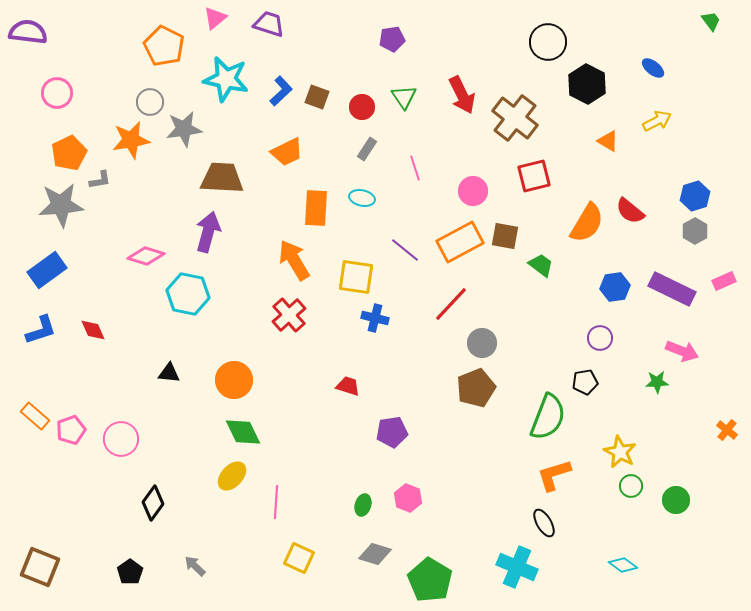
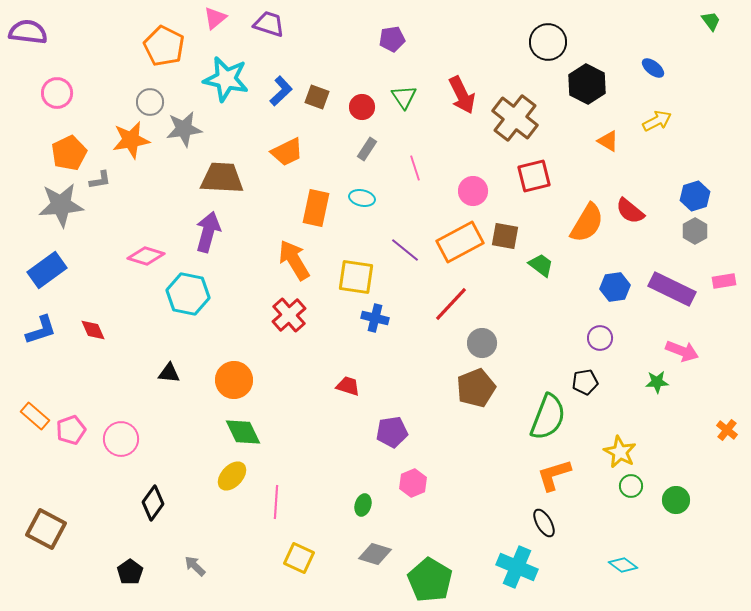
orange rectangle at (316, 208): rotated 9 degrees clockwise
pink rectangle at (724, 281): rotated 15 degrees clockwise
pink hexagon at (408, 498): moved 5 px right, 15 px up; rotated 16 degrees clockwise
brown square at (40, 567): moved 6 px right, 38 px up; rotated 6 degrees clockwise
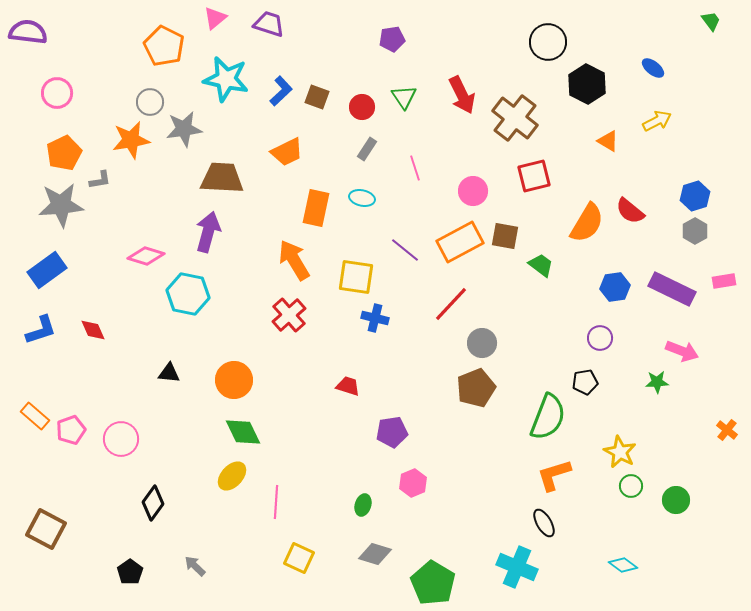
orange pentagon at (69, 153): moved 5 px left
green pentagon at (430, 580): moved 3 px right, 3 px down
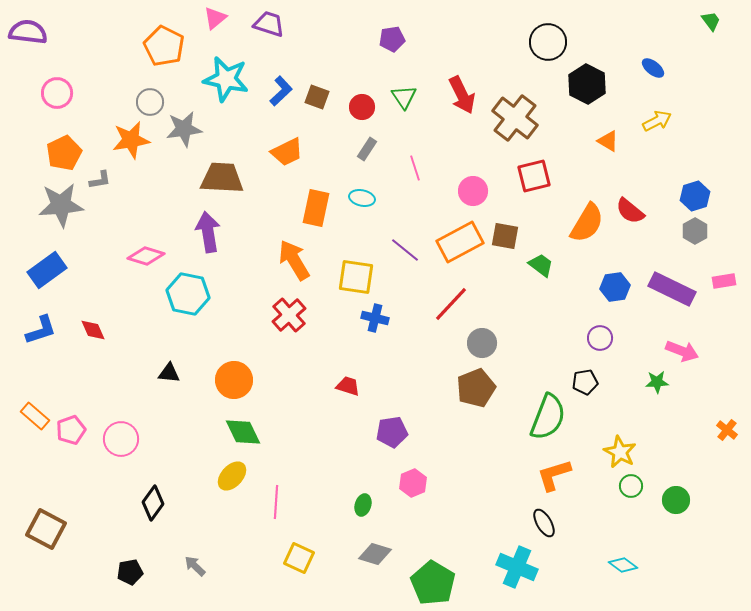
purple arrow at (208, 232): rotated 24 degrees counterclockwise
black pentagon at (130, 572): rotated 25 degrees clockwise
